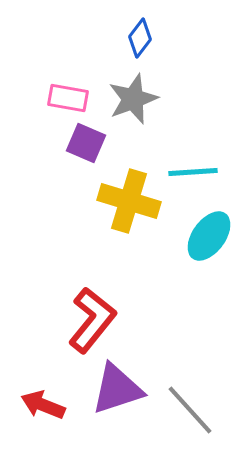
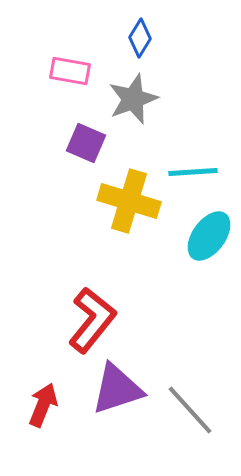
blue diamond: rotated 6 degrees counterclockwise
pink rectangle: moved 2 px right, 27 px up
red arrow: rotated 90 degrees clockwise
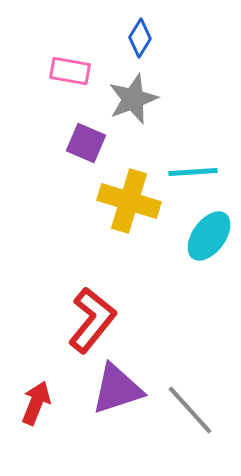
red arrow: moved 7 px left, 2 px up
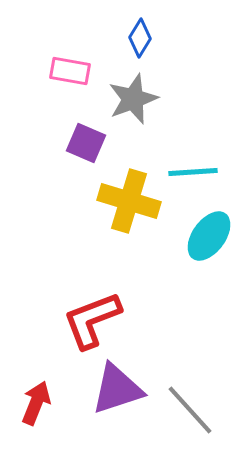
red L-shape: rotated 150 degrees counterclockwise
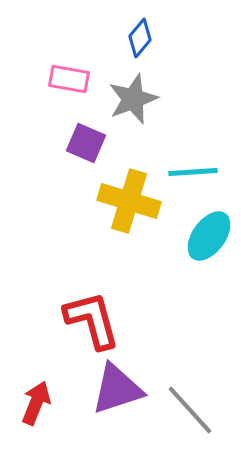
blue diamond: rotated 9 degrees clockwise
pink rectangle: moved 1 px left, 8 px down
red L-shape: rotated 96 degrees clockwise
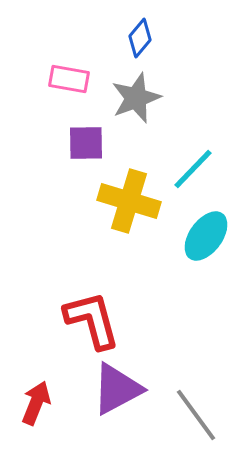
gray star: moved 3 px right, 1 px up
purple square: rotated 24 degrees counterclockwise
cyan line: moved 3 px up; rotated 42 degrees counterclockwise
cyan ellipse: moved 3 px left
purple triangle: rotated 10 degrees counterclockwise
gray line: moved 6 px right, 5 px down; rotated 6 degrees clockwise
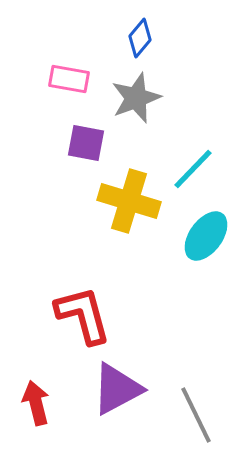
purple square: rotated 12 degrees clockwise
red L-shape: moved 9 px left, 5 px up
red arrow: rotated 36 degrees counterclockwise
gray line: rotated 10 degrees clockwise
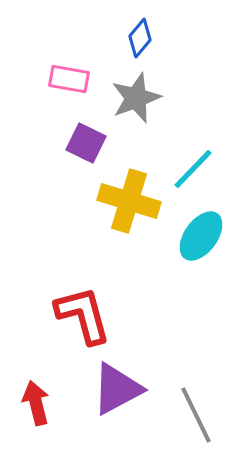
purple square: rotated 15 degrees clockwise
cyan ellipse: moved 5 px left
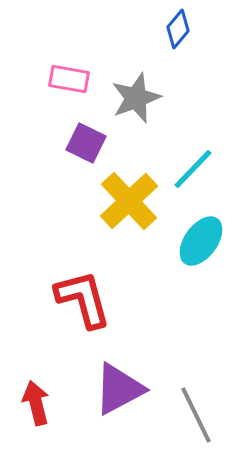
blue diamond: moved 38 px right, 9 px up
yellow cross: rotated 30 degrees clockwise
cyan ellipse: moved 5 px down
red L-shape: moved 16 px up
purple triangle: moved 2 px right
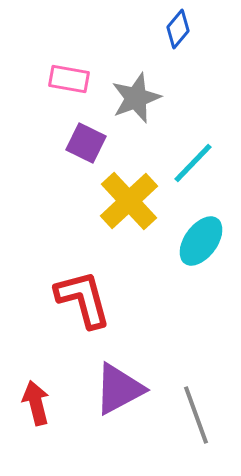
cyan line: moved 6 px up
gray line: rotated 6 degrees clockwise
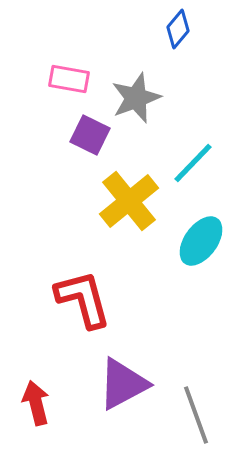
purple square: moved 4 px right, 8 px up
yellow cross: rotated 4 degrees clockwise
purple triangle: moved 4 px right, 5 px up
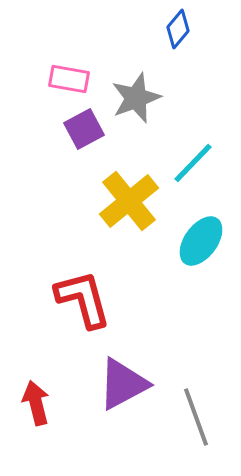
purple square: moved 6 px left, 6 px up; rotated 36 degrees clockwise
gray line: moved 2 px down
